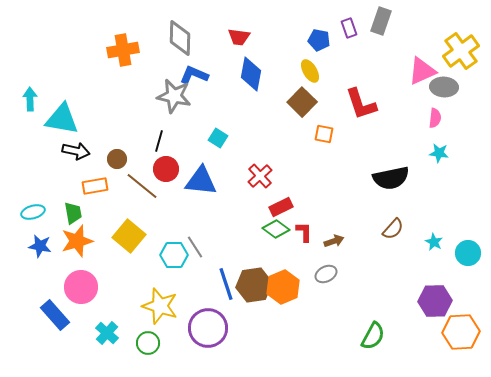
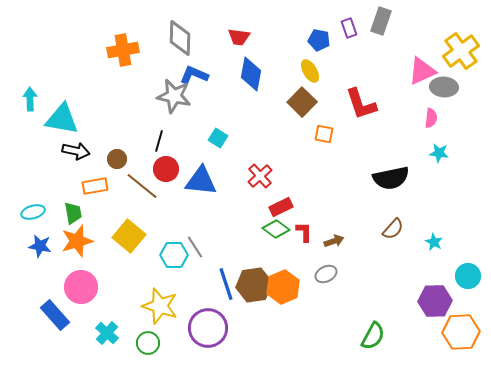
pink semicircle at (435, 118): moved 4 px left
cyan circle at (468, 253): moved 23 px down
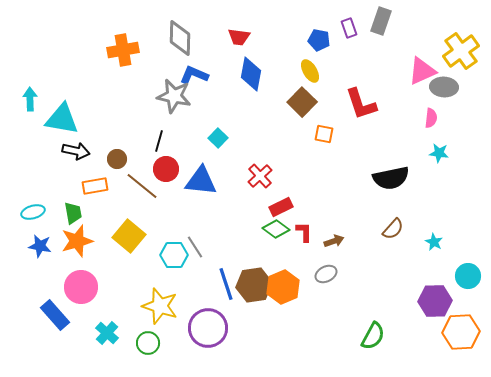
cyan square at (218, 138): rotated 12 degrees clockwise
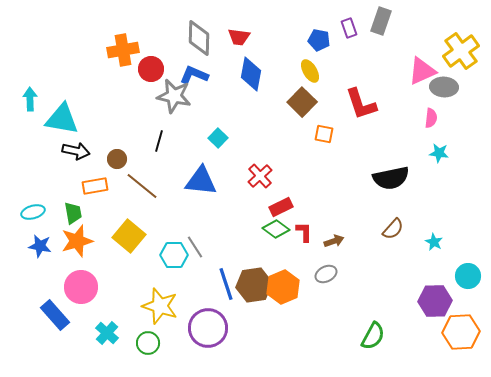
gray diamond at (180, 38): moved 19 px right
red circle at (166, 169): moved 15 px left, 100 px up
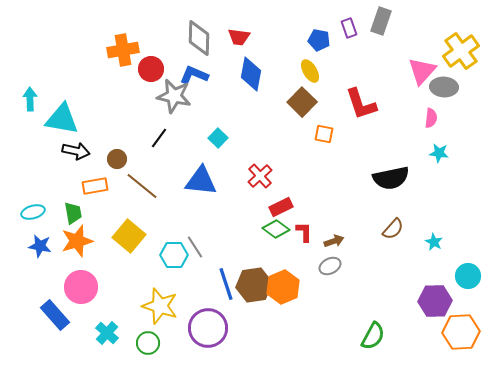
pink triangle at (422, 71): rotated 24 degrees counterclockwise
black line at (159, 141): moved 3 px up; rotated 20 degrees clockwise
gray ellipse at (326, 274): moved 4 px right, 8 px up
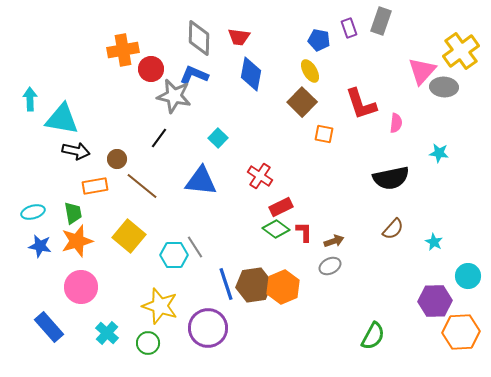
pink semicircle at (431, 118): moved 35 px left, 5 px down
red cross at (260, 176): rotated 15 degrees counterclockwise
blue rectangle at (55, 315): moved 6 px left, 12 px down
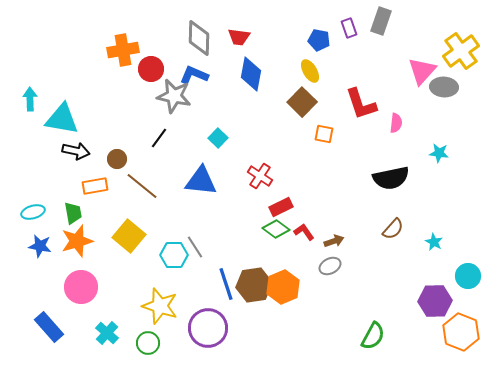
red L-shape at (304, 232): rotated 35 degrees counterclockwise
orange hexagon at (461, 332): rotated 24 degrees clockwise
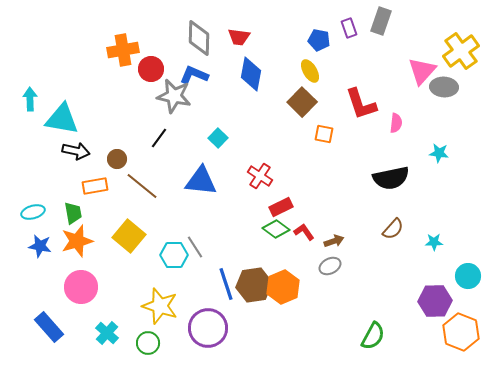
cyan star at (434, 242): rotated 30 degrees counterclockwise
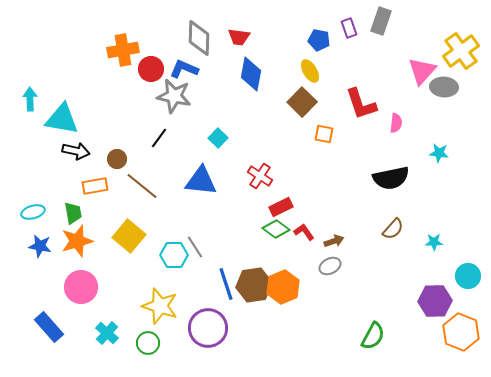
blue L-shape at (194, 75): moved 10 px left, 6 px up
